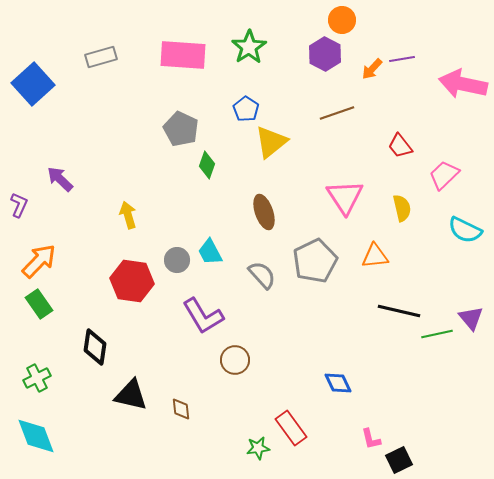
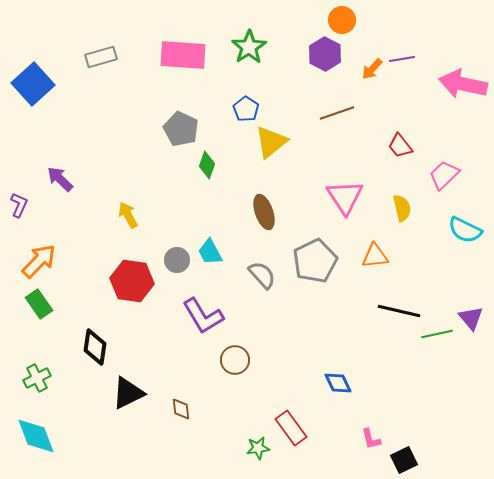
yellow arrow at (128, 215): rotated 12 degrees counterclockwise
black triangle at (131, 395): moved 3 px left, 2 px up; rotated 39 degrees counterclockwise
black square at (399, 460): moved 5 px right
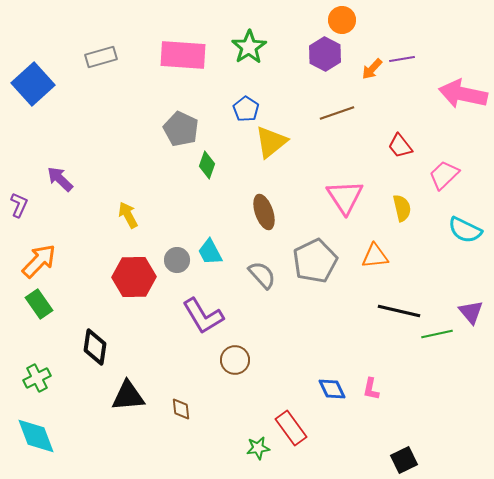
pink arrow at (463, 84): moved 10 px down
red hexagon at (132, 281): moved 2 px right, 4 px up; rotated 9 degrees counterclockwise
purple triangle at (471, 318): moved 6 px up
blue diamond at (338, 383): moved 6 px left, 6 px down
black triangle at (128, 393): moved 3 px down; rotated 21 degrees clockwise
pink L-shape at (371, 439): moved 50 px up; rotated 25 degrees clockwise
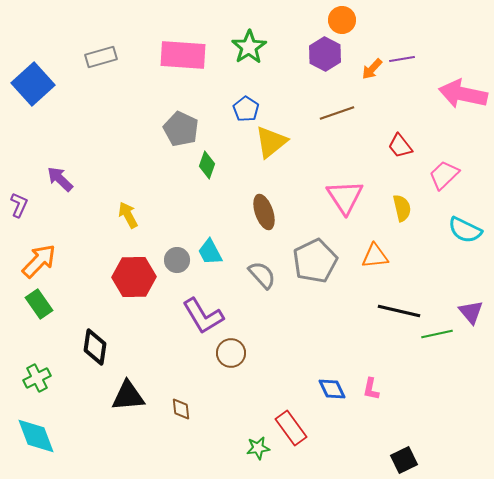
brown circle at (235, 360): moved 4 px left, 7 px up
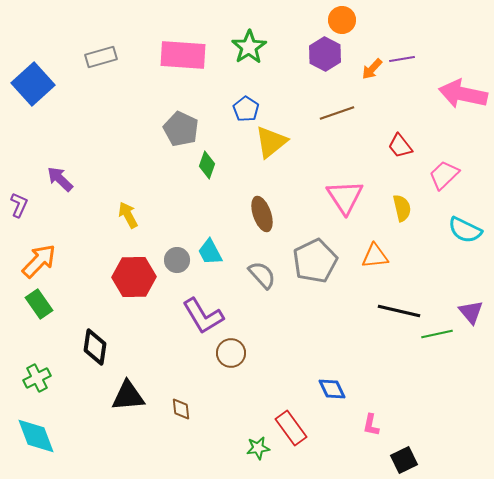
brown ellipse at (264, 212): moved 2 px left, 2 px down
pink L-shape at (371, 389): moved 36 px down
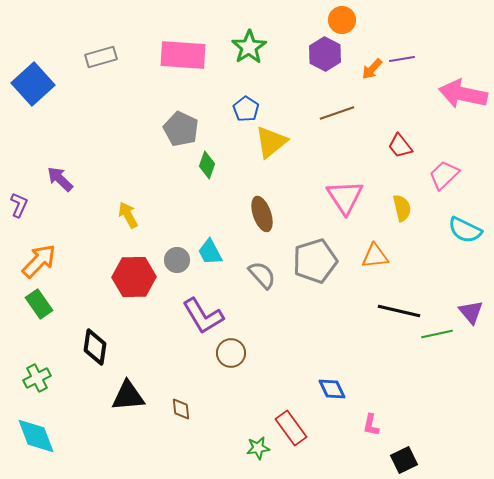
gray pentagon at (315, 261): rotated 9 degrees clockwise
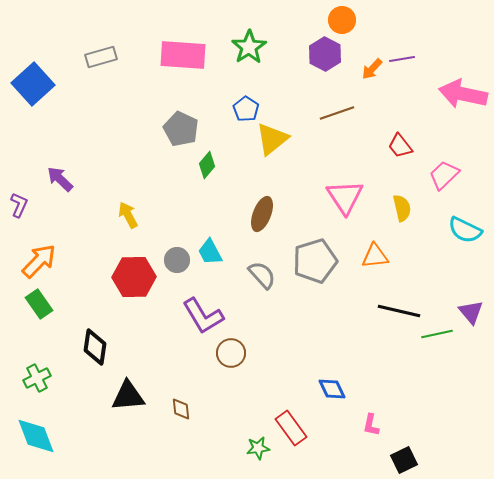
yellow triangle at (271, 142): moved 1 px right, 3 px up
green diamond at (207, 165): rotated 20 degrees clockwise
brown ellipse at (262, 214): rotated 40 degrees clockwise
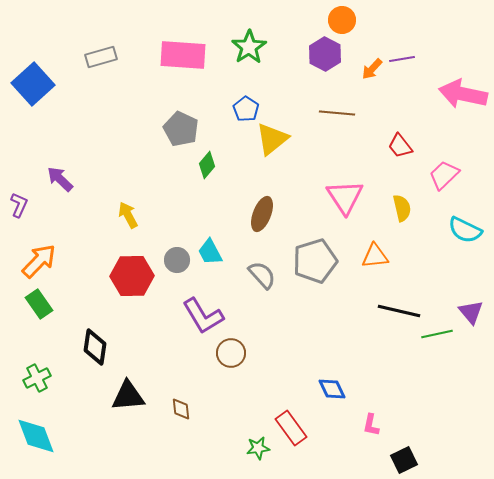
brown line at (337, 113): rotated 24 degrees clockwise
red hexagon at (134, 277): moved 2 px left, 1 px up
